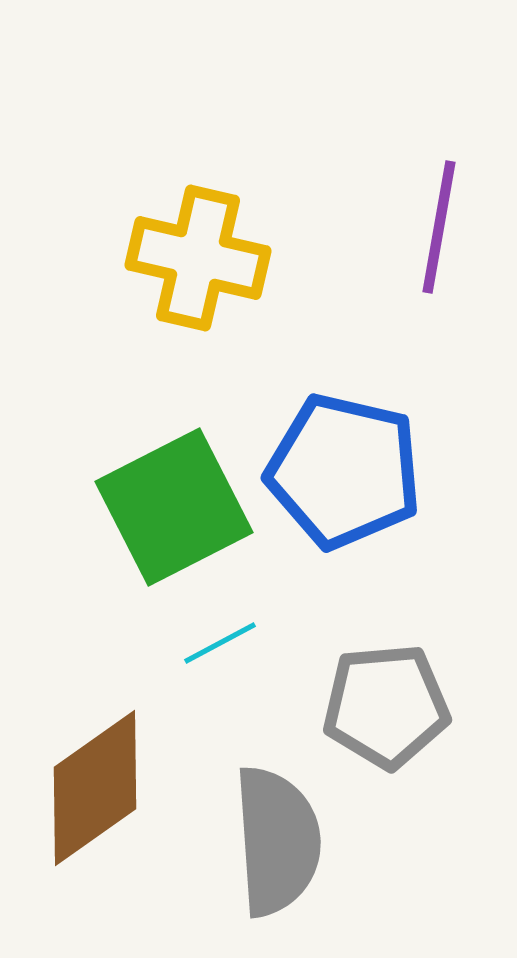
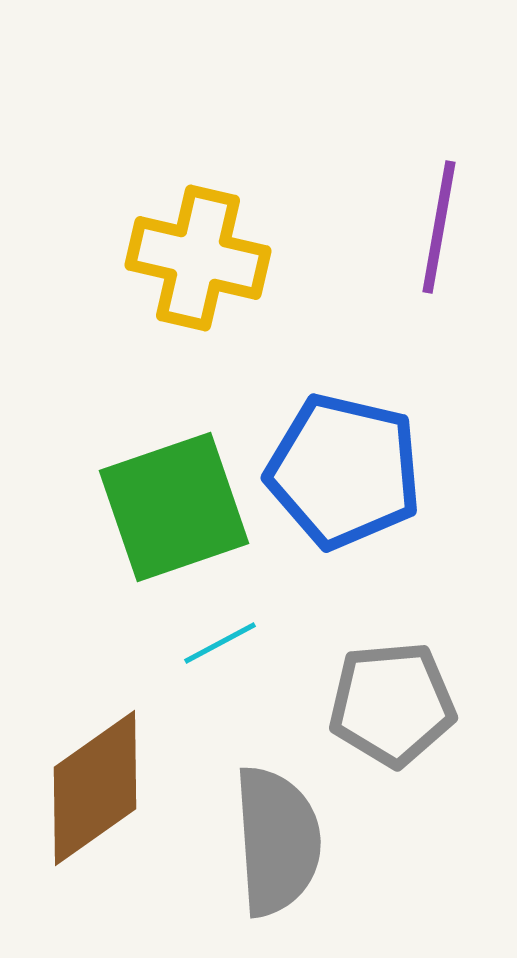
green square: rotated 8 degrees clockwise
gray pentagon: moved 6 px right, 2 px up
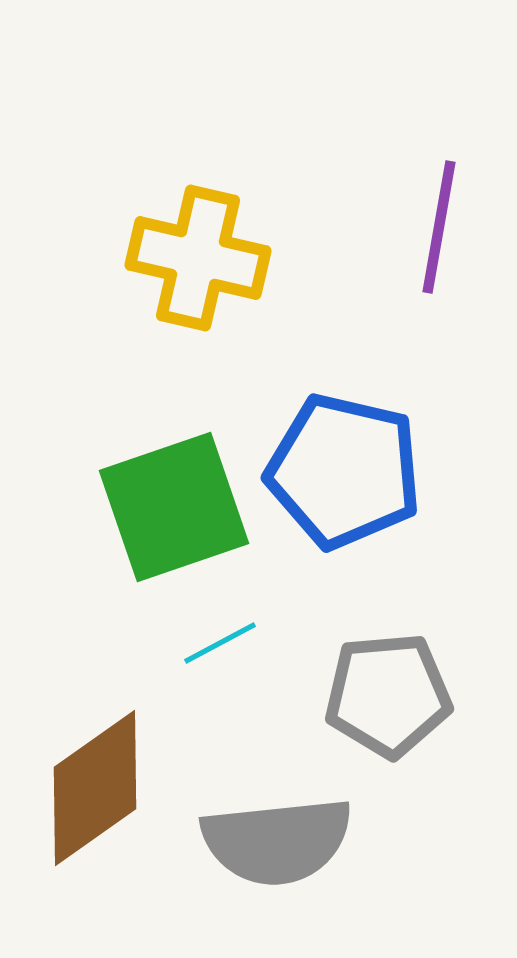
gray pentagon: moved 4 px left, 9 px up
gray semicircle: rotated 88 degrees clockwise
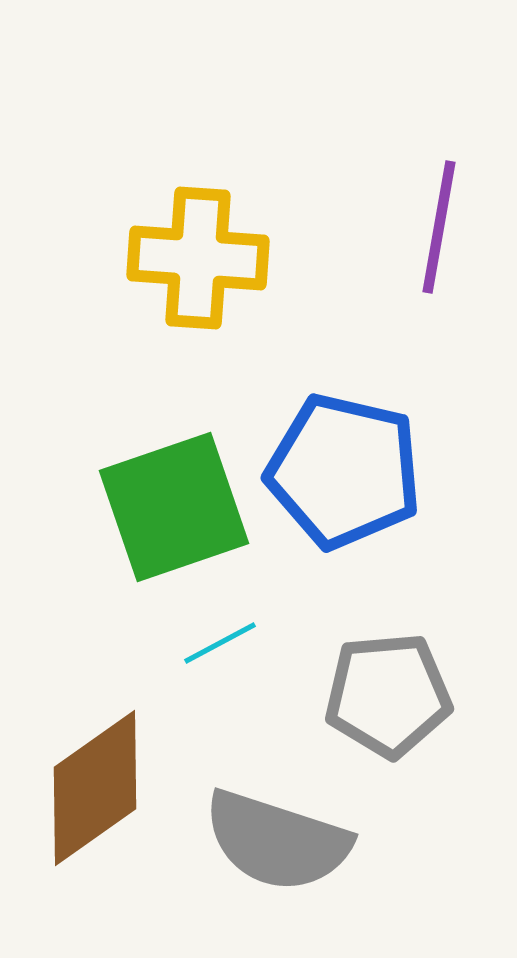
yellow cross: rotated 9 degrees counterclockwise
gray semicircle: rotated 24 degrees clockwise
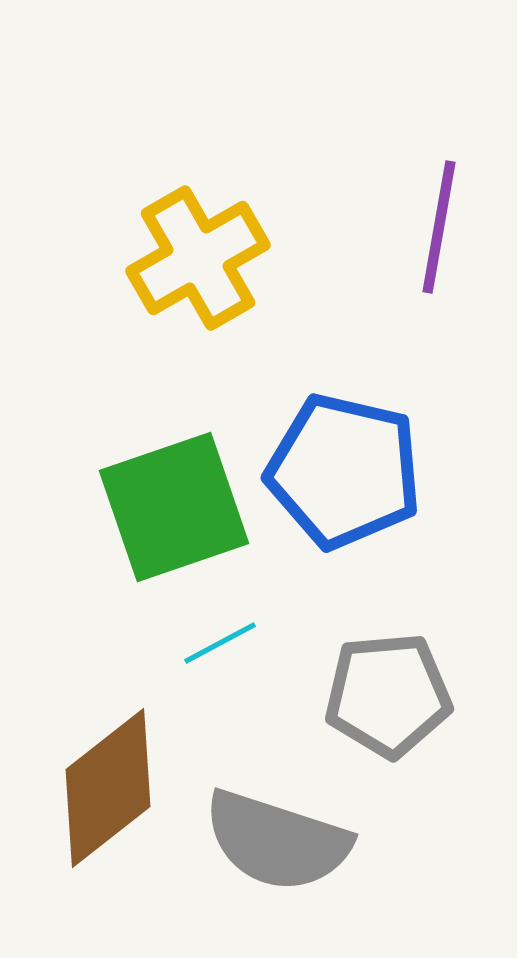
yellow cross: rotated 34 degrees counterclockwise
brown diamond: moved 13 px right; rotated 3 degrees counterclockwise
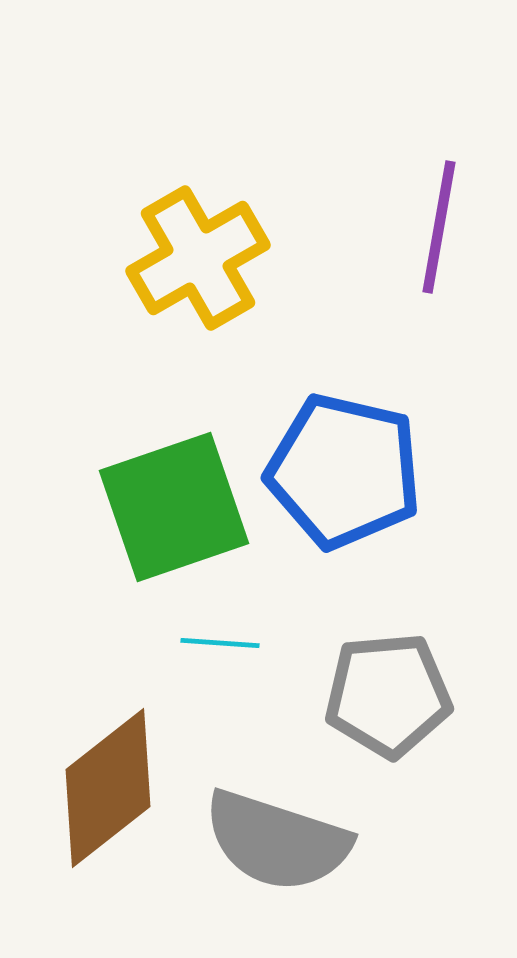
cyan line: rotated 32 degrees clockwise
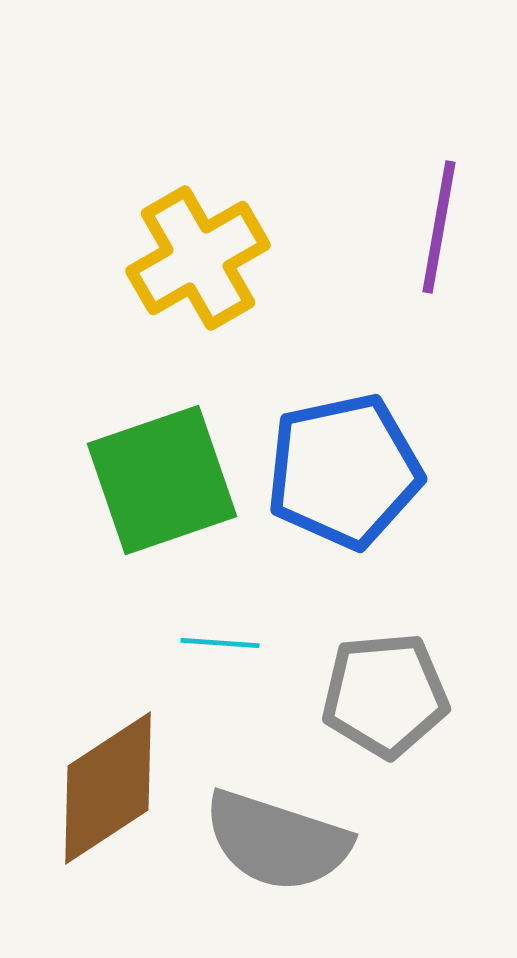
blue pentagon: rotated 25 degrees counterclockwise
green square: moved 12 px left, 27 px up
gray pentagon: moved 3 px left
brown diamond: rotated 5 degrees clockwise
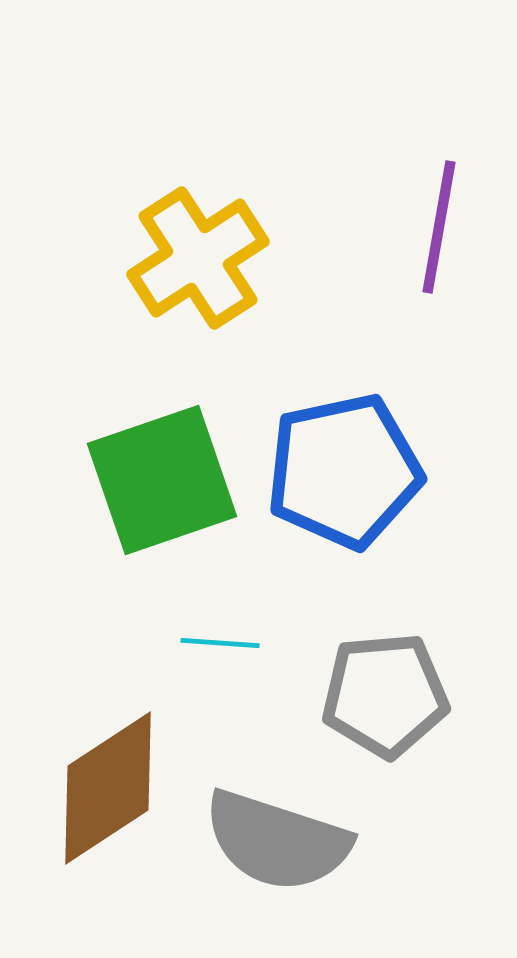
yellow cross: rotated 3 degrees counterclockwise
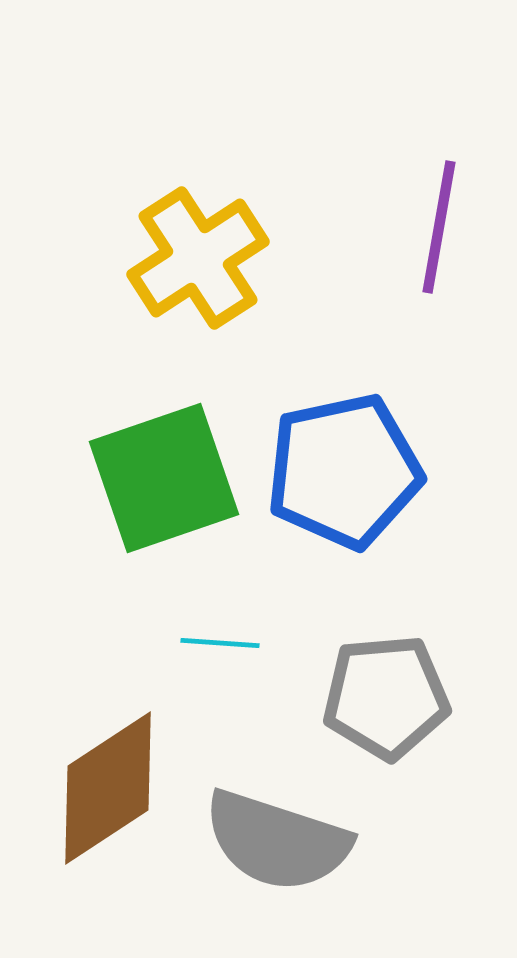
green square: moved 2 px right, 2 px up
gray pentagon: moved 1 px right, 2 px down
